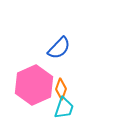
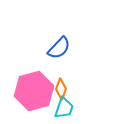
pink hexagon: moved 6 px down; rotated 9 degrees clockwise
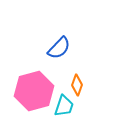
orange diamond: moved 16 px right, 4 px up
cyan trapezoid: moved 2 px up
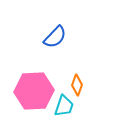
blue semicircle: moved 4 px left, 11 px up
pink hexagon: rotated 12 degrees clockwise
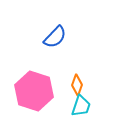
pink hexagon: rotated 21 degrees clockwise
cyan trapezoid: moved 17 px right
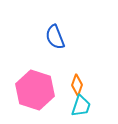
blue semicircle: rotated 115 degrees clockwise
pink hexagon: moved 1 px right, 1 px up
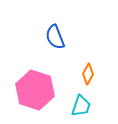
orange diamond: moved 11 px right, 11 px up; rotated 10 degrees clockwise
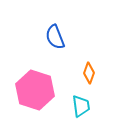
orange diamond: moved 1 px right, 1 px up; rotated 10 degrees counterclockwise
cyan trapezoid: rotated 25 degrees counterclockwise
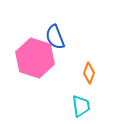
pink hexagon: moved 32 px up
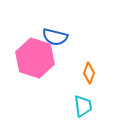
blue semicircle: rotated 55 degrees counterclockwise
cyan trapezoid: moved 2 px right
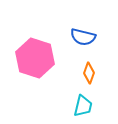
blue semicircle: moved 28 px right
cyan trapezoid: rotated 20 degrees clockwise
